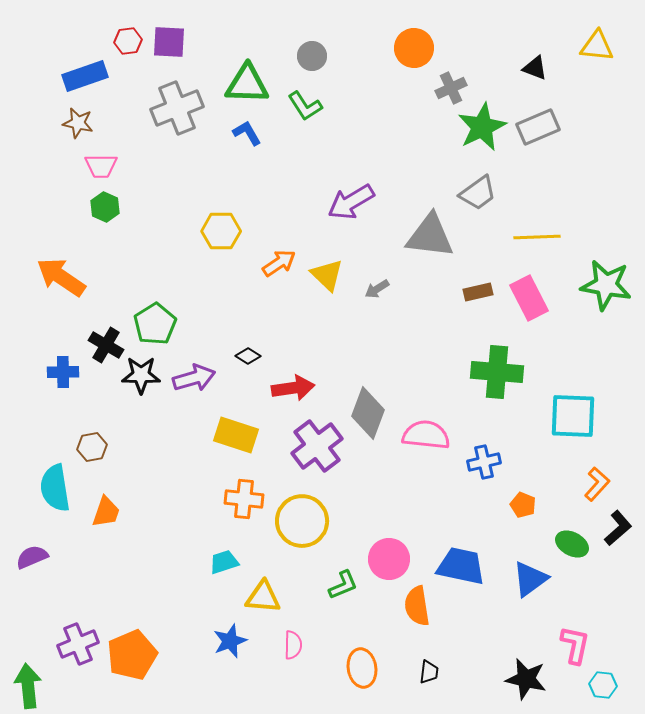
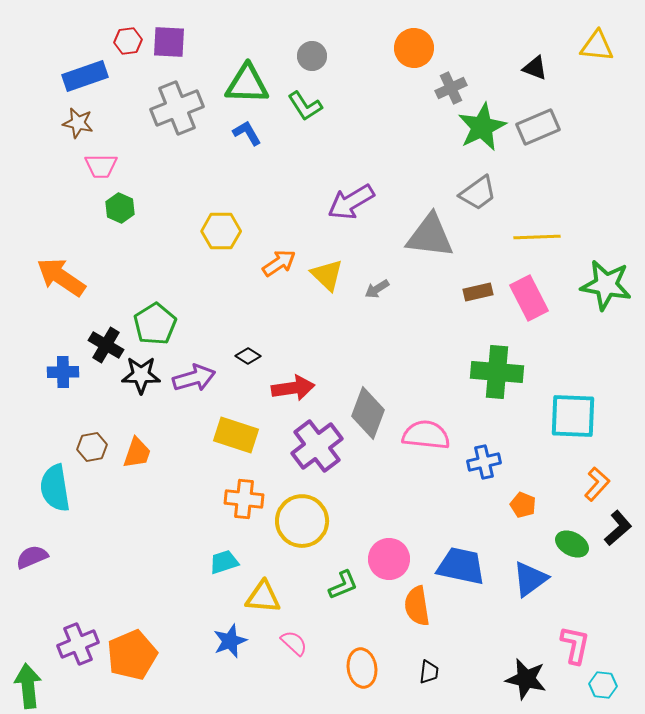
green hexagon at (105, 207): moved 15 px right, 1 px down
orange trapezoid at (106, 512): moved 31 px right, 59 px up
pink semicircle at (293, 645): moved 1 px right, 2 px up; rotated 48 degrees counterclockwise
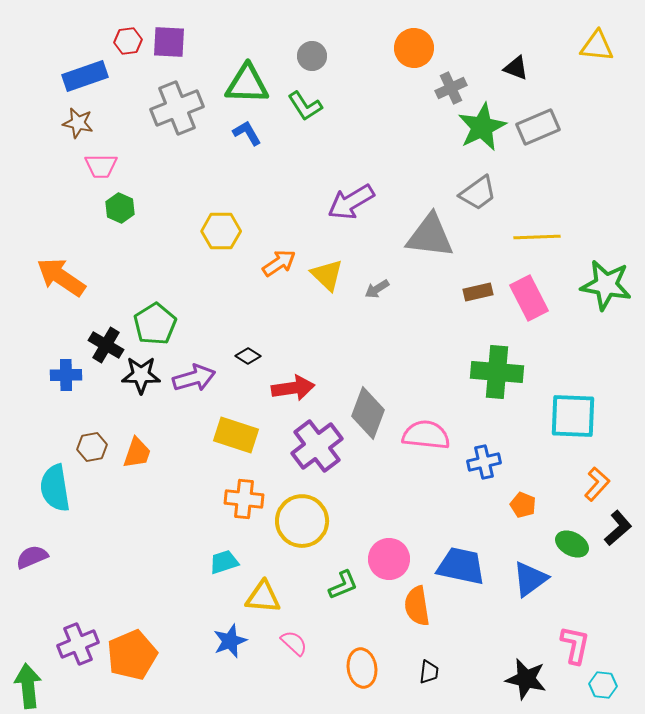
black triangle at (535, 68): moved 19 px left
blue cross at (63, 372): moved 3 px right, 3 px down
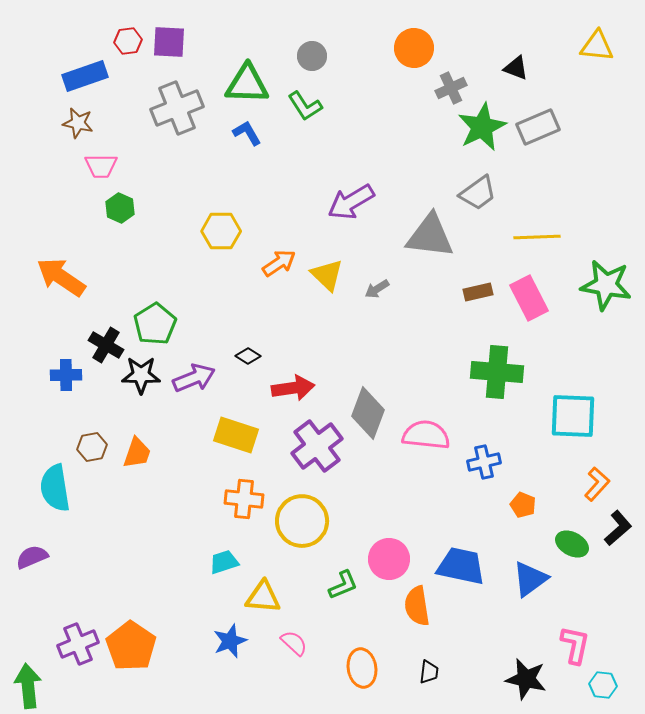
purple arrow at (194, 378): rotated 6 degrees counterclockwise
orange pentagon at (132, 655): moved 1 px left, 9 px up; rotated 15 degrees counterclockwise
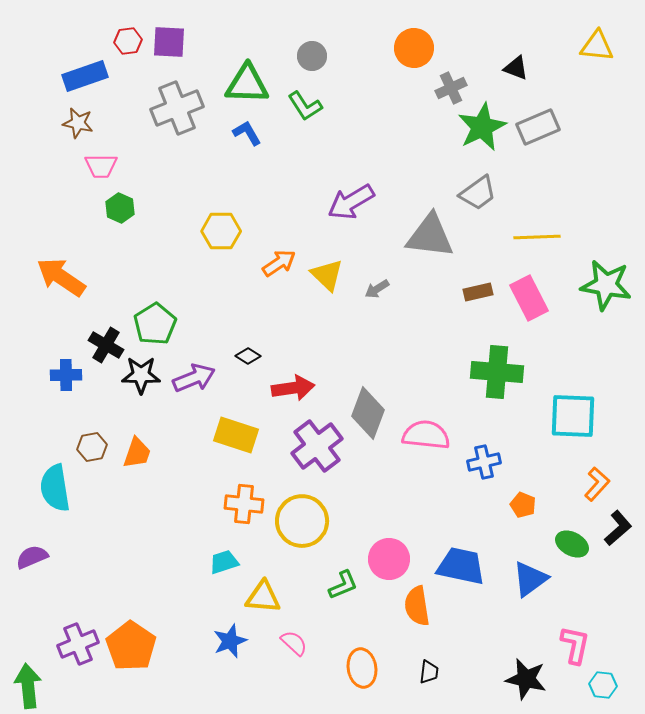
orange cross at (244, 499): moved 5 px down
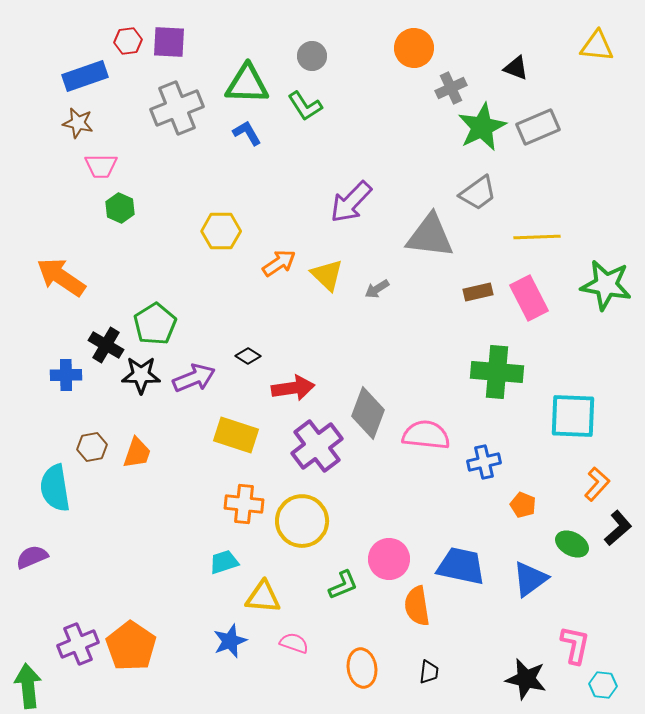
purple arrow at (351, 202): rotated 15 degrees counterclockwise
pink semicircle at (294, 643): rotated 24 degrees counterclockwise
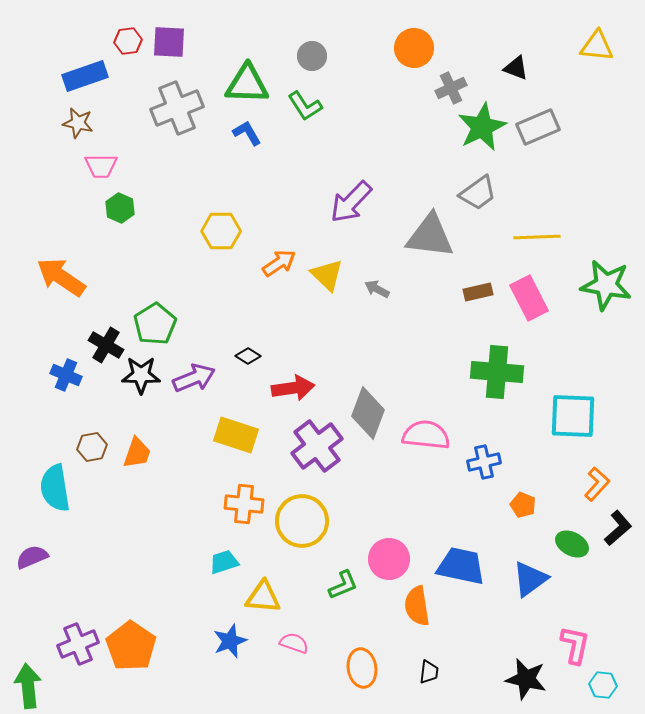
gray arrow at (377, 289): rotated 60 degrees clockwise
blue cross at (66, 375): rotated 24 degrees clockwise
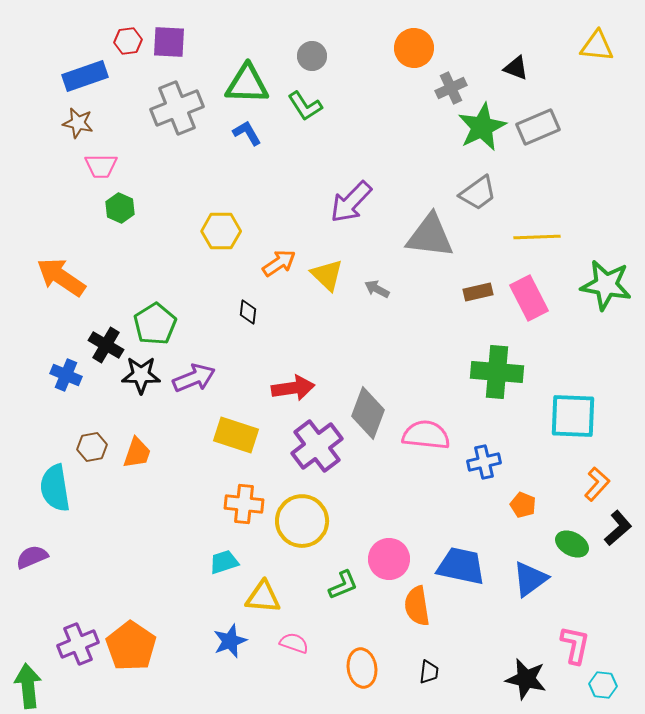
black diamond at (248, 356): moved 44 px up; rotated 65 degrees clockwise
